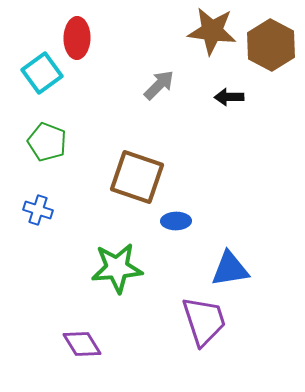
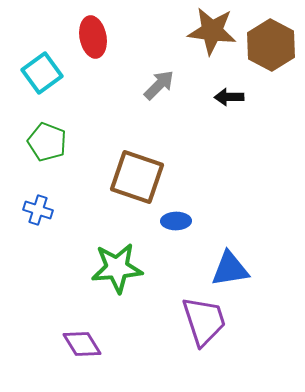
red ellipse: moved 16 px right, 1 px up; rotated 12 degrees counterclockwise
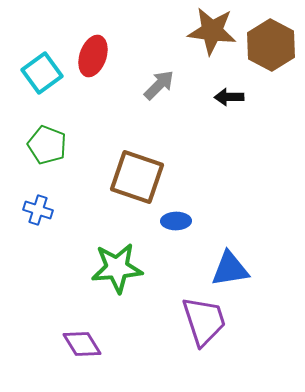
red ellipse: moved 19 px down; rotated 30 degrees clockwise
green pentagon: moved 3 px down
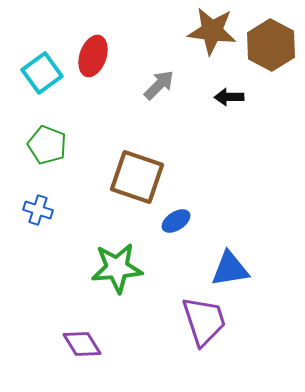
blue ellipse: rotated 32 degrees counterclockwise
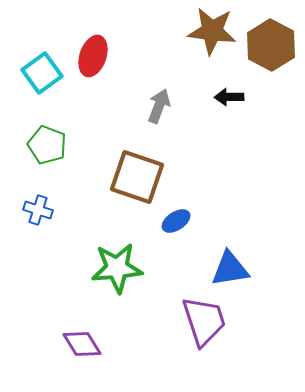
gray arrow: moved 21 px down; rotated 24 degrees counterclockwise
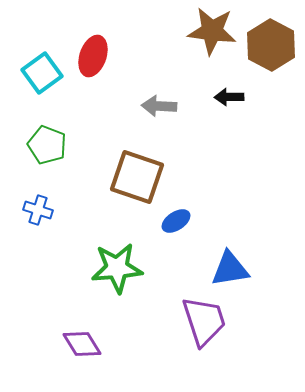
gray arrow: rotated 108 degrees counterclockwise
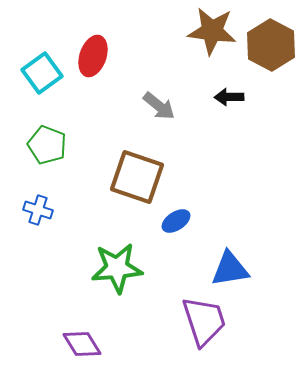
gray arrow: rotated 144 degrees counterclockwise
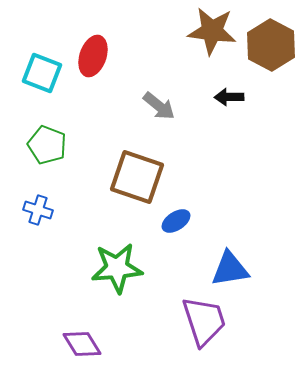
cyan square: rotated 33 degrees counterclockwise
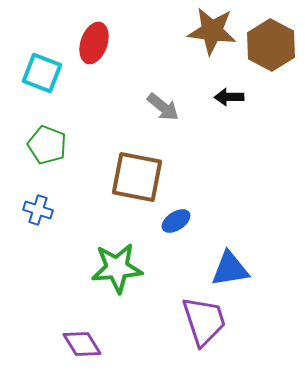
red ellipse: moved 1 px right, 13 px up
gray arrow: moved 4 px right, 1 px down
brown square: rotated 8 degrees counterclockwise
